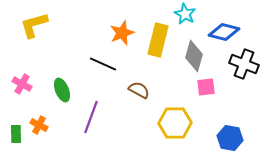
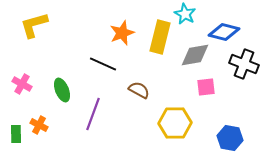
yellow rectangle: moved 2 px right, 3 px up
gray diamond: moved 1 px right, 1 px up; rotated 64 degrees clockwise
purple line: moved 2 px right, 3 px up
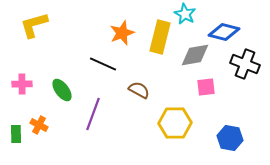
black cross: moved 1 px right
pink cross: rotated 30 degrees counterclockwise
green ellipse: rotated 15 degrees counterclockwise
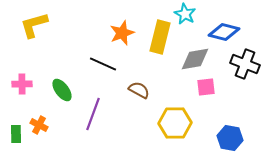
gray diamond: moved 4 px down
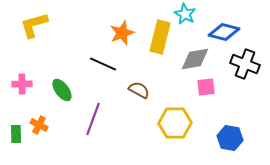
purple line: moved 5 px down
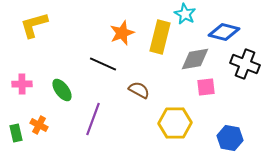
green rectangle: moved 1 px up; rotated 12 degrees counterclockwise
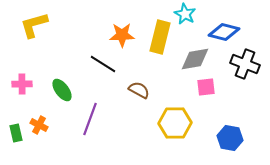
orange star: moved 2 px down; rotated 20 degrees clockwise
black line: rotated 8 degrees clockwise
purple line: moved 3 px left
